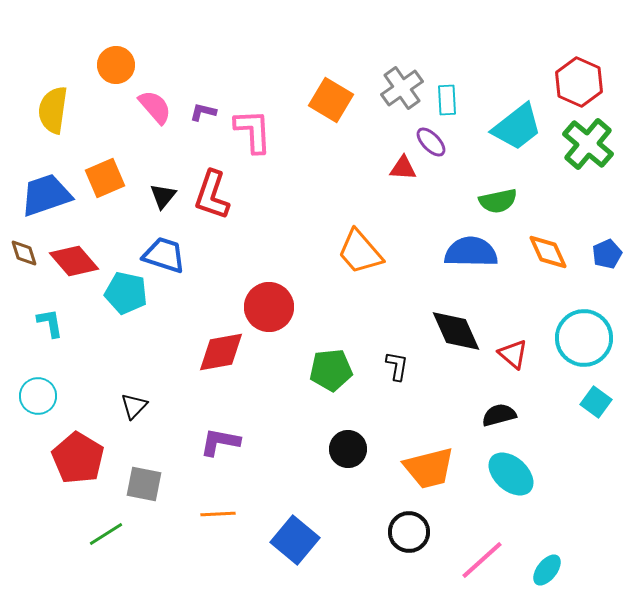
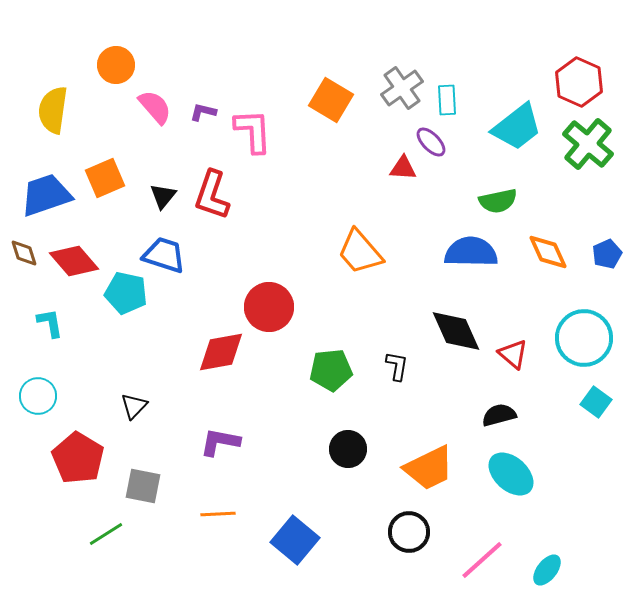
orange trapezoid at (429, 468): rotated 12 degrees counterclockwise
gray square at (144, 484): moved 1 px left, 2 px down
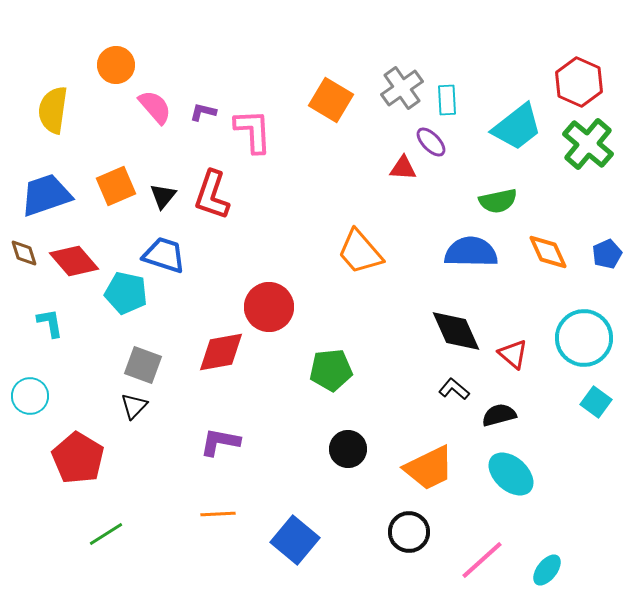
orange square at (105, 178): moved 11 px right, 8 px down
black L-shape at (397, 366): moved 57 px right, 23 px down; rotated 60 degrees counterclockwise
cyan circle at (38, 396): moved 8 px left
gray square at (143, 486): moved 121 px up; rotated 9 degrees clockwise
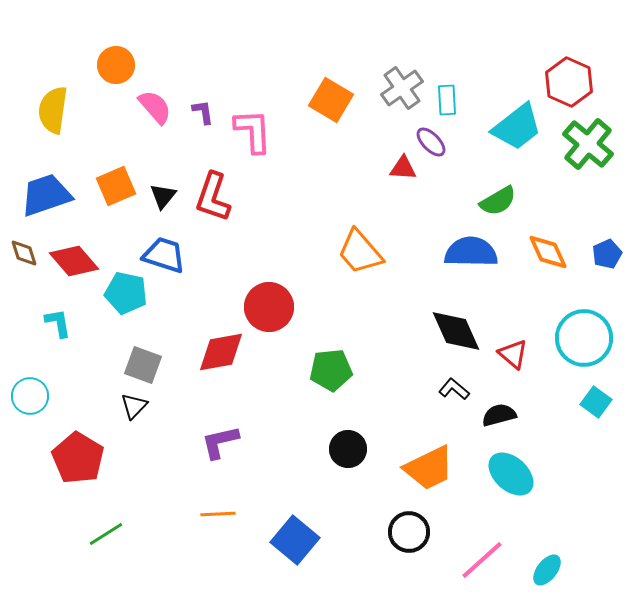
red hexagon at (579, 82): moved 10 px left
purple L-shape at (203, 112): rotated 68 degrees clockwise
red L-shape at (212, 195): moved 1 px right, 2 px down
green semicircle at (498, 201): rotated 18 degrees counterclockwise
cyan L-shape at (50, 323): moved 8 px right
purple L-shape at (220, 442): rotated 24 degrees counterclockwise
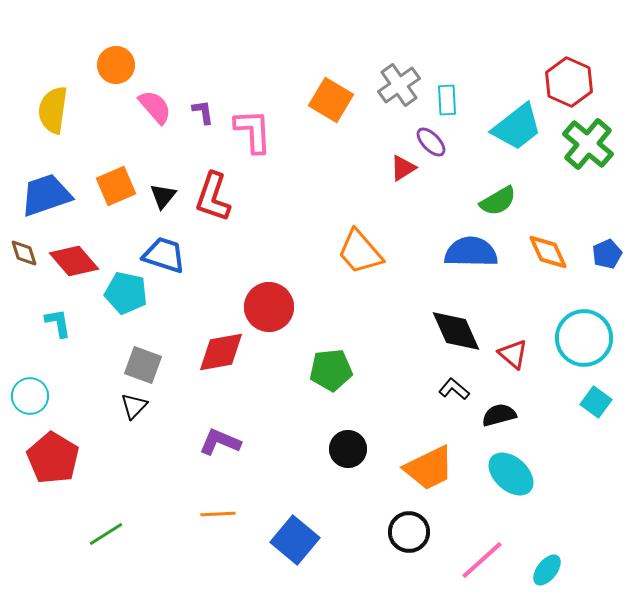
gray cross at (402, 88): moved 3 px left, 3 px up
red triangle at (403, 168): rotated 36 degrees counterclockwise
purple L-shape at (220, 442): rotated 36 degrees clockwise
red pentagon at (78, 458): moved 25 px left
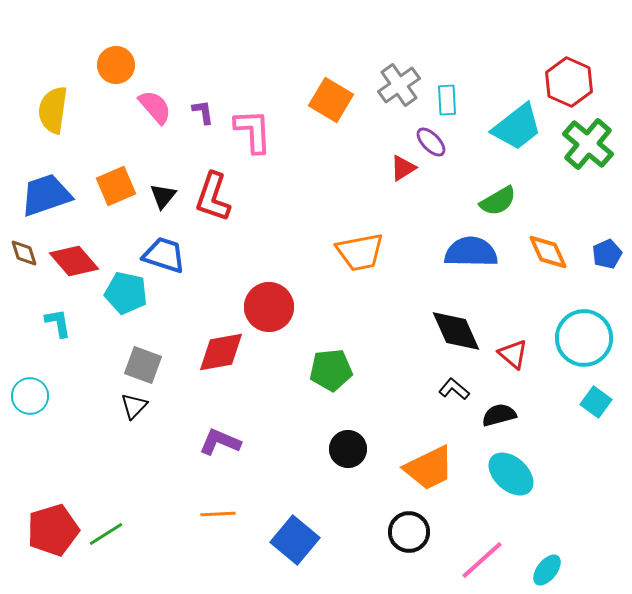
orange trapezoid at (360, 252): rotated 60 degrees counterclockwise
red pentagon at (53, 458): moved 72 px down; rotated 24 degrees clockwise
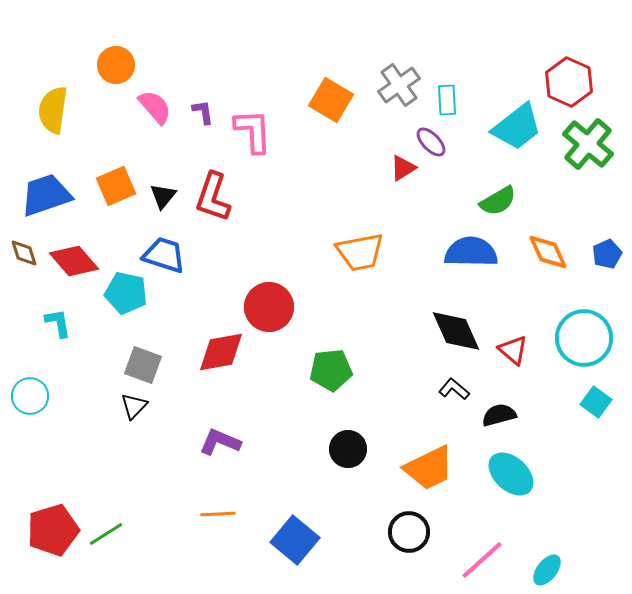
red triangle at (513, 354): moved 4 px up
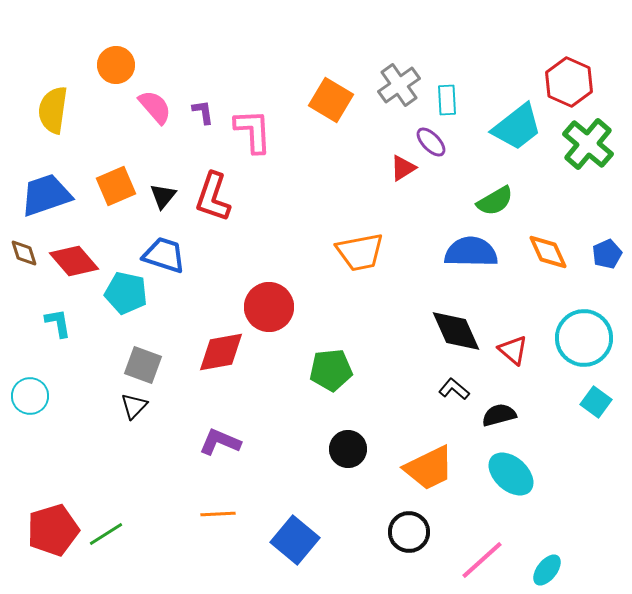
green semicircle at (498, 201): moved 3 px left
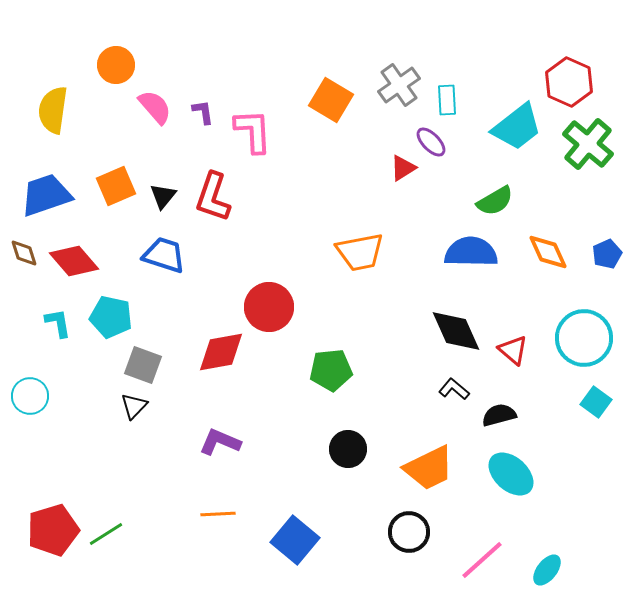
cyan pentagon at (126, 293): moved 15 px left, 24 px down
